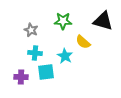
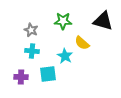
yellow semicircle: moved 1 px left, 1 px down
cyan cross: moved 3 px left, 2 px up
cyan square: moved 2 px right, 2 px down
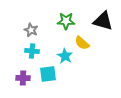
green star: moved 3 px right
purple cross: moved 2 px right, 1 px down
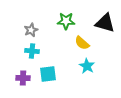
black triangle: moved 2 px right, 2 px down
gray star: rotated 24 degrees clockwise
cyan star: moved 22 px right, 10 px down
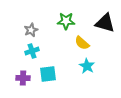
cyan cross: rotated 24 degrees counterclockwise
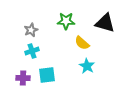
cyan square: moved 1 px left, 1 px down
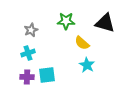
cyan cross: moved 4 px left, 2 px down
cyan star: moved 1 px up
purple cross: moved 4 px right, 1 px up
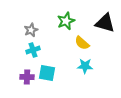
green star: rotated 24 degrees counterclockwise
cyan cross: moved 5 px right, 3 px up
cyan star: moved 2 px left, 1 px down; rotated 28 degrees counterclockwise
cyan square: moved 2 px up; rotated 18 degrees clockwise
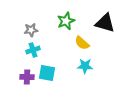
gray star: rotated 16 degrees clockwise
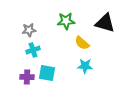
green star: rotated 18 degrees clockwise
gray star: moved 2 px left
